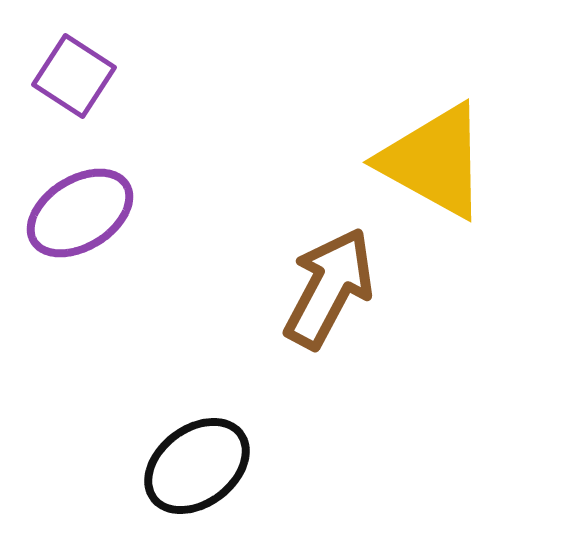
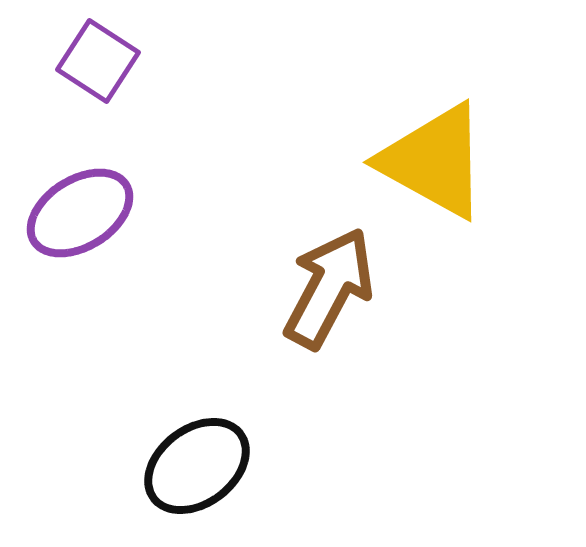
purple square: moved 24 px right, 15 px up
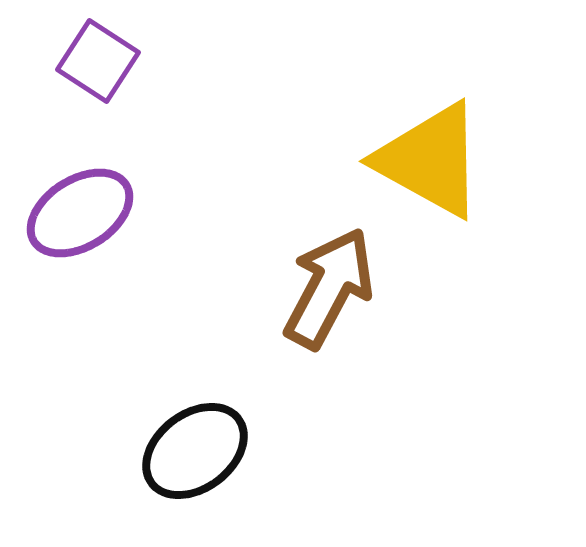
yellow triangle: moved 4 px left, 1 px up
black ellipse: moved 2 px left, 15 px up
